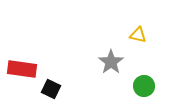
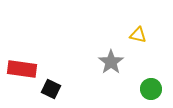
green circle: moved 7 px right, 3 px down
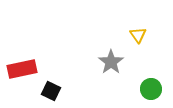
yellow triangle: rotated 42 degrees clockwise
red rectangle: rotated 20 degrees counterclockwise
black square: moved 2 px down
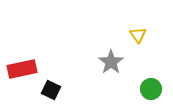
black square: moved 1 px up
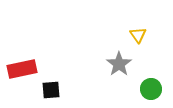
gray star: moved 8 px right, 2 px down
black square: rotated 30 degrees counterclockwise
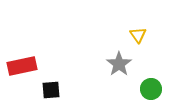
red rectangle: moved 3 px up
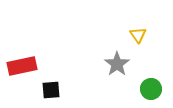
gray star: moved 2 px left
